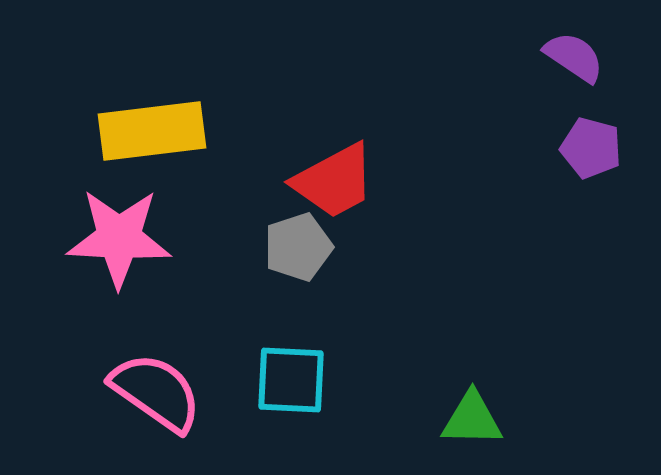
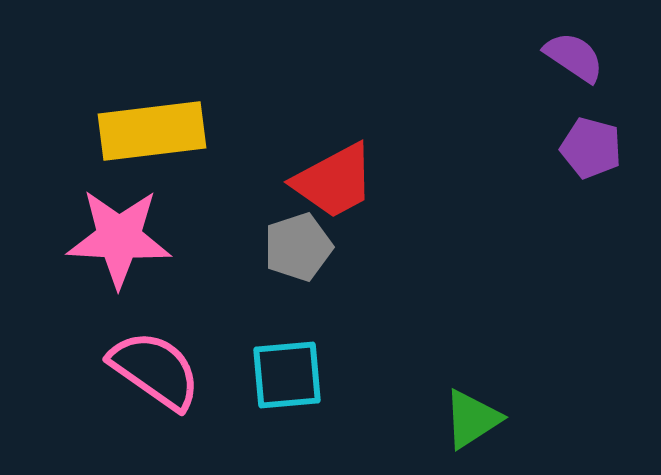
cyan square: moved 4 px left, 5 px up; rotated 8 degrees counterclockwise
pink semicircle: moved 1 px left, 22 px up
green triangle: rotated 34 degrees counterclockwise
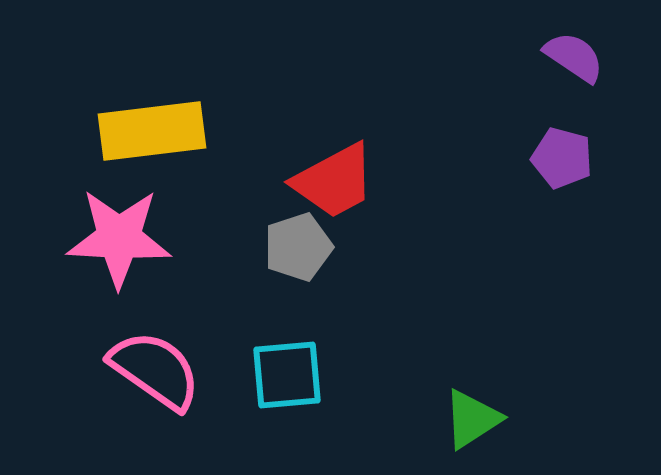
purple pentagon: moved 29 px left, 10 px down
